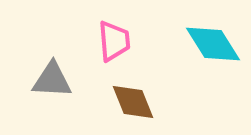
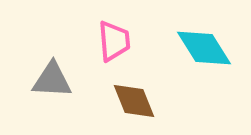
cyan diamond: moved 9 px left, 4 px down
brown diamond: moved 1 px right, 1 px up
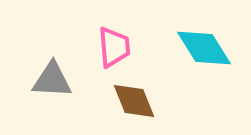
pink trapezoid: moved 6 px down
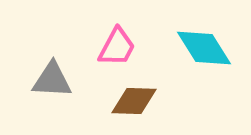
pink trapezoid: moved 3 px right; rotated 33 degrees clockwise
brown diamond: rotated 66 degrees counterclockwise
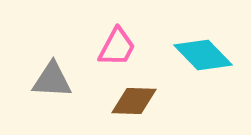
cyan diamond: moved 1 px left, 7 px down; rotated 12 degrees counterclockwise
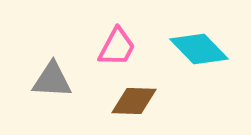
cyan diamond: moved 4 px left, 6 px up
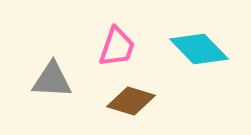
pink trapezoid: rotated 9 degrees counterclockwise
brown diamond: moved 3 px left; rotated 15 degrees clockwise
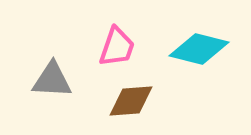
cyan diamond: rotated 32 degrees counterclockwise
brown diamond: rotated 21 degrees counterclockwise
